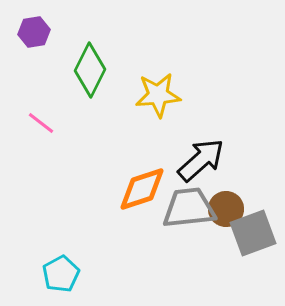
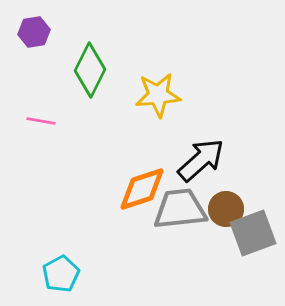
pink line: moved 2 px up; rotated 28 degrees counterclockwise
gray trapezoid: moved 9 px left, 1 px down
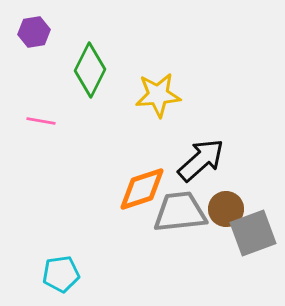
gray trapezoid: moved 3 px down
cyan pentagon: rotated 21 degrees clockwise
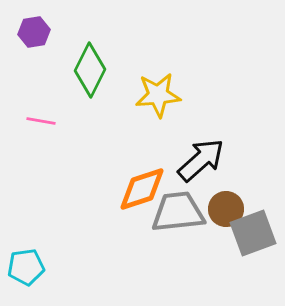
gray trapezoid: moved 2 px left
cyan pentagon: moved 35 px left, 7 px up
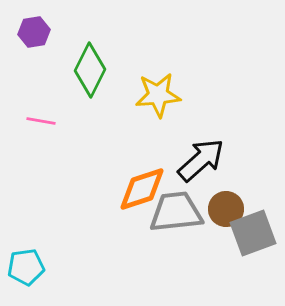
gray trapezoid: moved 2 px left
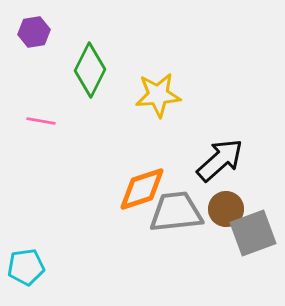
black arrow: moved 19 px right
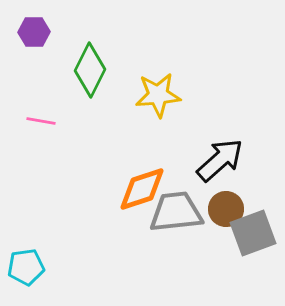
purple hexagon: rotated 8 degrees clockwise
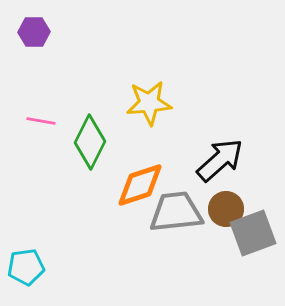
green diamond: moved 72 px down
yellow star: moved 9 px left, 8 px down
orange diamond: moved 2 px left, 4 px up
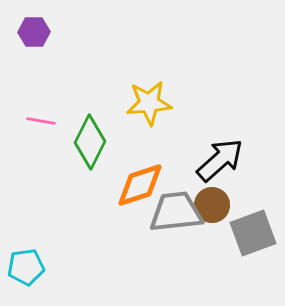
brown circle: moved 14 px left, 4 px up
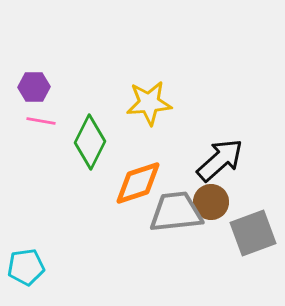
purple hexagon: moved 55 px down
orange diamond: moved 2 px left, 2 px up
brown circle: moved 1 px left, 3 px up
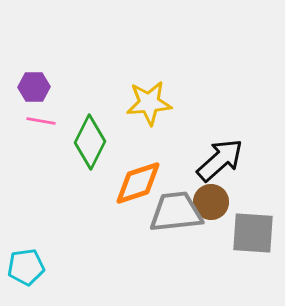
gray square: rotated 24 degrees clockwise
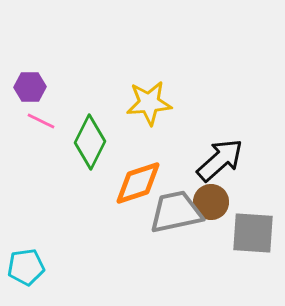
purple hexagon: moved 4 px left
pink line: rotated 16 degrees clockwise
gray trapezoid: rotated 6 degrees counterclockwise
